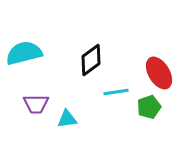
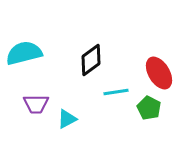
green pentagon: moved 1 px down; rotated 25 degrees counterclockwise
cyan triangle: rotated 20 degrees counterclockwise
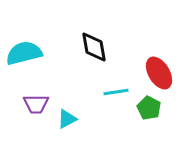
black diamond: moved 3 px right, 13 px up; rotated 64 degrees counterclockwise
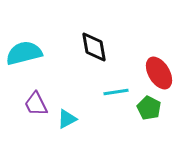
purple trapezoid: rotated 64 degrees clockwise
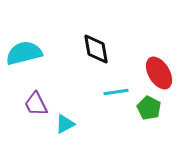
black diamond: moved 2 px right, 2 px down
cyan triangle: moved 2 px left, 5 px down
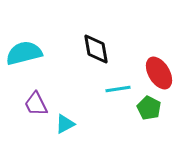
cyan line: moved 2 px right, 3 px up
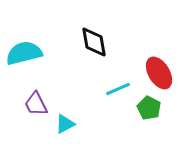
black diamond: moved 2 px left, 7 px up
cyan line: rotated 15 degrees counterclockwise
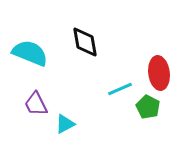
black diamond: moved 9 px left
cyan semicircle: moved 6 px right; rotated 36 degrees clockwise
red ellipse: rotated 24 degrees clockwise
cyan line: moved 2 px right
green pentagon: moved 1 px left, 1 px up
